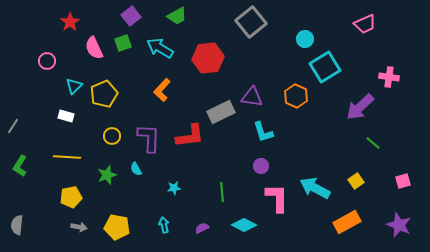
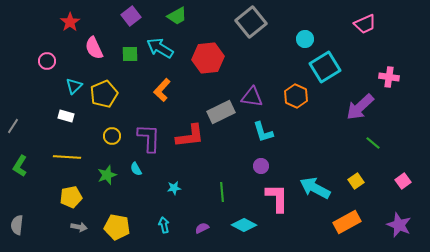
green square at (123, 43): moved 7 px right, 11 px down; rotated 18 degrees clockwise
pink square at (403, 181): rotated 21 degrees counterclockwise
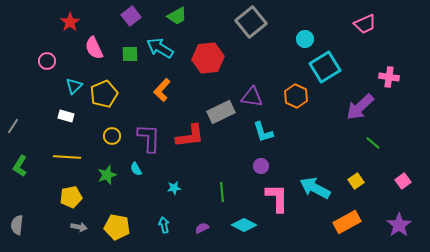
purple star at (399, 225): rotated 15 degrees clockwise
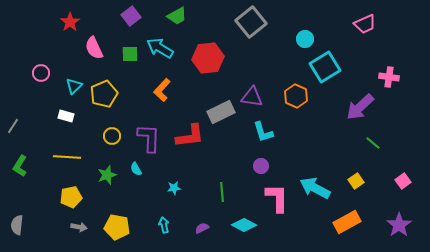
pink circle at (47, 61): moved 6 px left, 12 px down
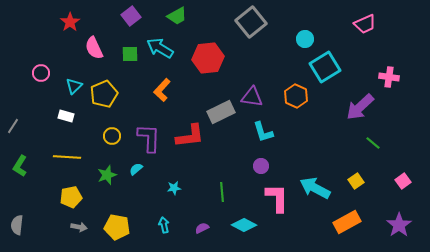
cyan semicircle at (136, 169): rotated 80 degrees clockwise
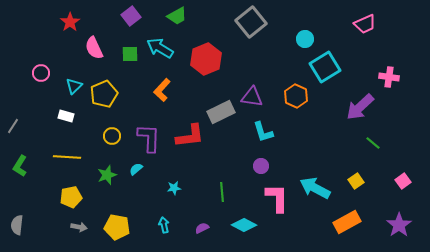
red hexagon at (208, 58): moved 2 px left, 1 px down; rotated 16 degrees counterclockwise
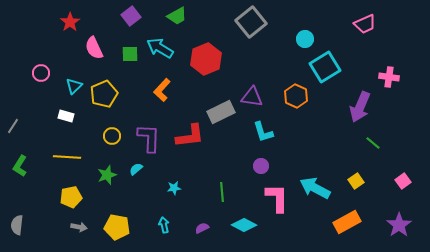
purple arrow at (360, 107): rotated 24 degrees counterclockwise
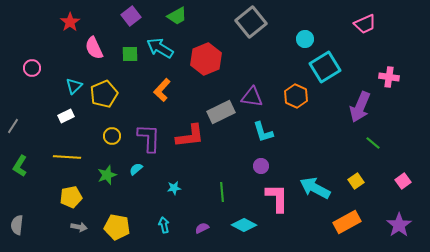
pink circle at (41, 73): moved 9 px left, 5 px up
white rectangle at (66, 116): rotated 42 degrees counterclockwise
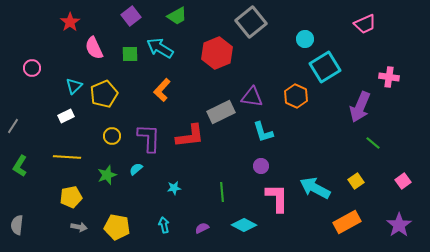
red hexagon at (206, 59): moved 11 px right, 6 px up
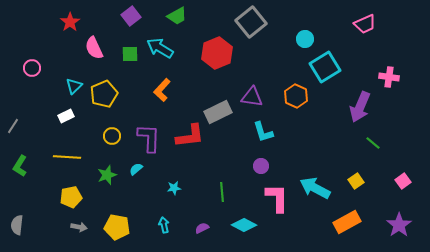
gray rectangle at (221, 112): moved 3 px left
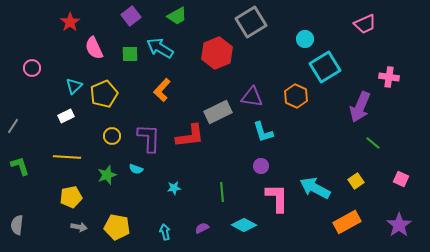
gray square at (251, 22): rotated 8 degrees clockwise
green L-shape at (20, 166): rotated 130 degrees clockwise
cyan semicircle at (136, 169): rotated 120 degrees counterclockwise
pink square at (403, 181): moved 2 px left, 2 px up; rotated 28 degrees counterclockwise
cyan arrow at (164, 225): moved 1 px right, 7 px down
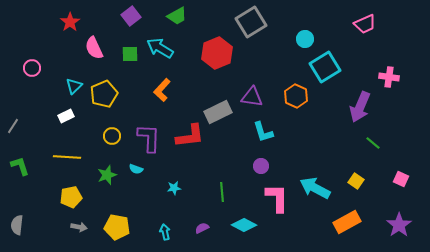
yellow square at (356, 181): rotated 21 degrees counterclockwise
